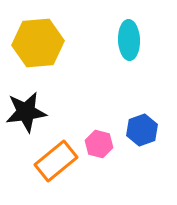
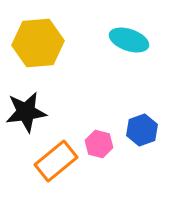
cyan ellipse: rotated 69 degrees counterclockwise
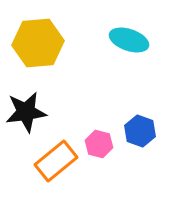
blue hexagon: moved 2 px left, 1 px down; rotated 20 degrees counterclockwise
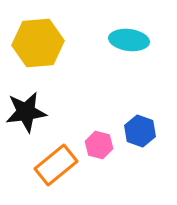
cyan ellipse: rotated 12 degrees counterclockwise
pink hexagon: moved 1 px down
orange rectangle: moved 4 px down
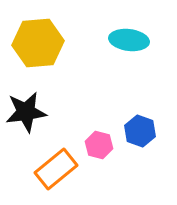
orange rectangle: moved 4 px down
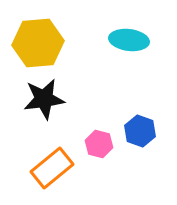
black star: moved 18 px right, 13 px up
pink hexagon: moved 1 px up
orange rectangle: moved 4 px left, 1 px up
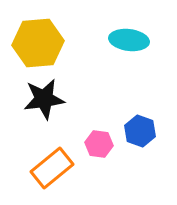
pink hexagon: rotated 8 degrees counterclockwise
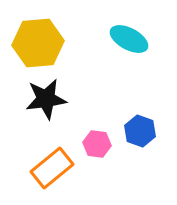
cyan ellipse: moved 1 px up; rotated 21 degrees clockwise
black star: moved 2 px right
pink hexagon: moved 2 px left
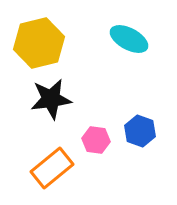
yellow hexagon: moved 1 px right; rotated 9 degrees counterclockwise
black star: moved 5 px right
pink hexagon: moved 1 px left, 4 px up
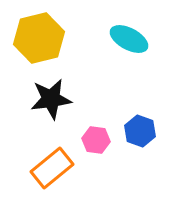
yellow hexagon: moved 5 px up
